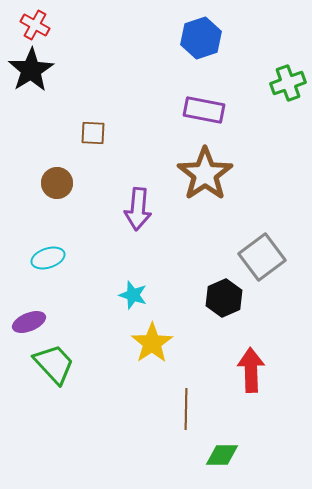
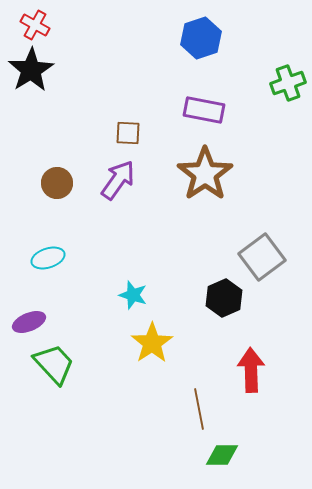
brown square: moved 35 px right
purple arrow: moved 20 px left, 29 px up; rotated 150 degrees counterclockwise
brown line: moved 13 px right; rotated 12 degrees counterclockwise
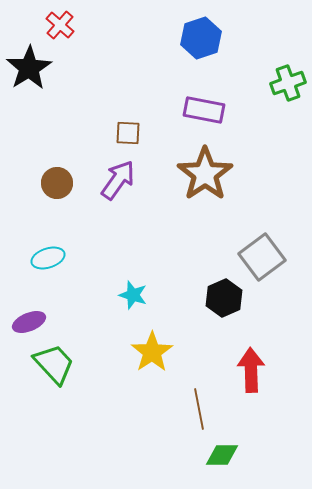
red cross: moved 25 px right; rotated 12 degrees clockwise
black star: moved 2 px left, 2 px up
yellow star: moved 9 px down
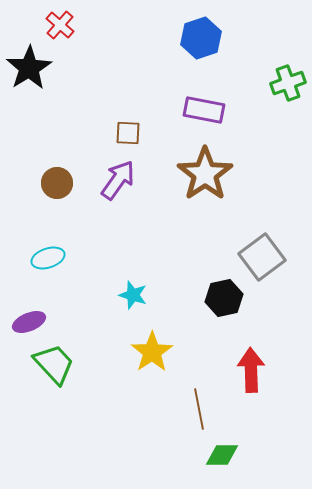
black hexagon: rotated 12 degrees clockwise
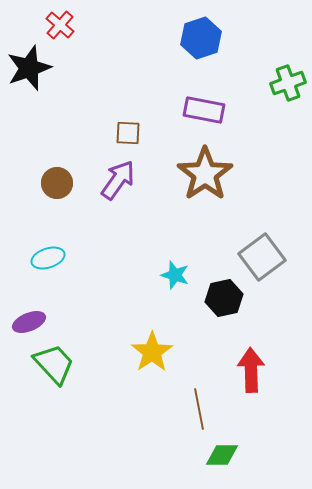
black star: rotated 12 degrees clockwise
cyan star: moved 42 px right, 20 px up
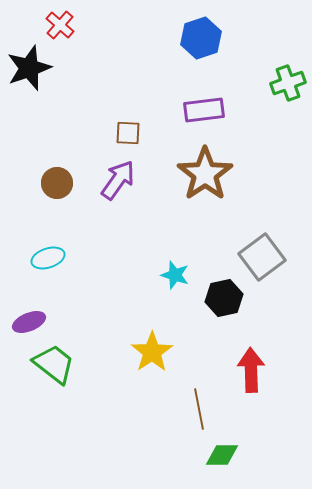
purple rectangle: rotated 18 degrees counterclockwise
green trapezoid: rotated 9 degrees counterclockwise
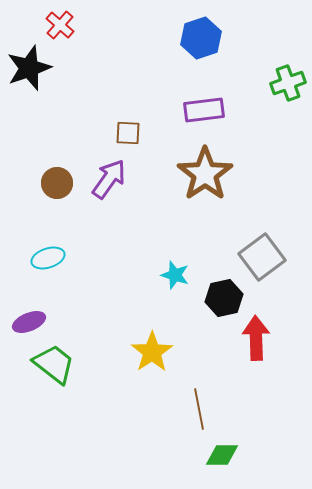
purple arrow: moved 9 px left, 1 px up
red arrow: moved 5 px right, 32 px up
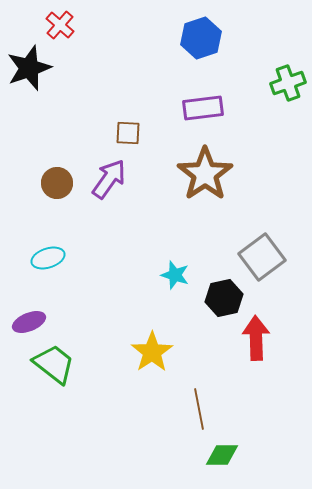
purple rectangle: moved 1 px left, 2 px up
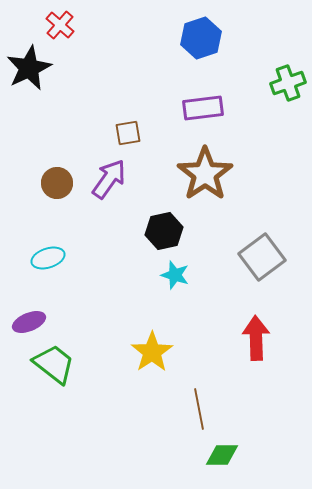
black star: rotated 6 degrees counterclockwise
brown square: rotated 12 degrees counterclockwise
black hexagon: moved 60 px left, 67 px up
